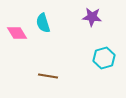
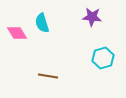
cyan semicircle: moved 1 px left
cyan hexagon: moved 1 px left
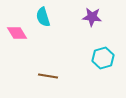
cyan semicircle: moved 1 px right, 6 px up
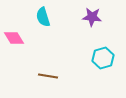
pink diamond: moved 3 px left, 5 px down
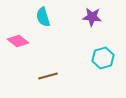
pink diamond: moved 4 px right, 3 px down; rotated 20 degrees counterclockwise
brown line: rotated 24 degrees counterclockwise
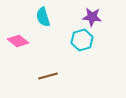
cyan hexagon: moved 21 px left, 18 px up
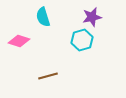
purple star: rotated 18 degrees counterclockwise
pink diamond: moved 1 px right; rotated 20 degrees counterclockwise
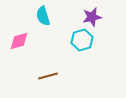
cyan semicircle: moved 1 px up
pink diamond: rotated 35 degrees counterclockwise
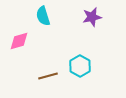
cyan hexagon: moved 2 px left, 26 px down; rotated 15 degrees counterclockwise
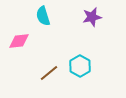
pink diamond: rotated 10 degrees clockwise
brown line: moved 1 px right, 3 px up; rotated 24 degrees counterclockwise
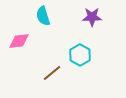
purple star: rotated 12 degrees clockwise
cyan hexagon: moved 11 px up
brown line: moved 3 px right
